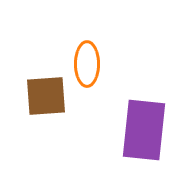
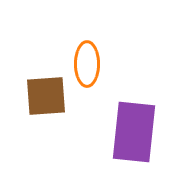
purple rectangle: moved 10 px left, 2 px down
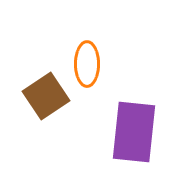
brown square: rotated 30 degrees counterclockwise
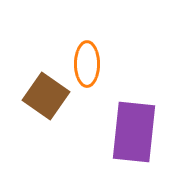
brown square: rotated 21 degrees counterclockwise
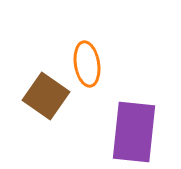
orange ellipse: rotated 9 degrees counterclockwise
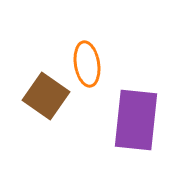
purple rectangle: moved 2 px right, 12 px up
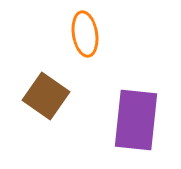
orange ellipse: moved 2 px left, 30 px up
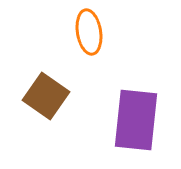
orange ellipse: moved 4 px right, 2 px up
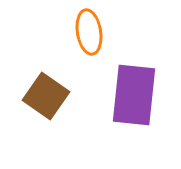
purple rectangle: moved 2 px left, 25 px up
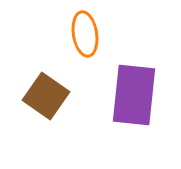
orange ellipse: moved 4 px left, 2 px down
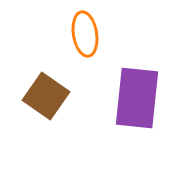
purple rectangle: moved 3 px right, 3 px down
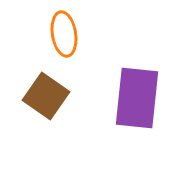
orange ellipse: moved 21 px left
